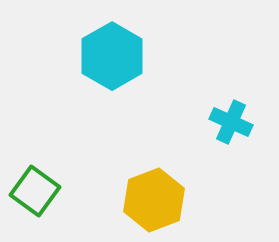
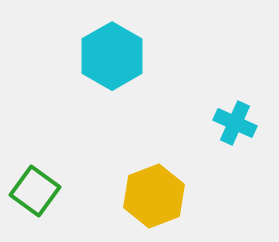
cyan cross: moved 4 px right, 1 px down
yellow hexagon: moved 4 px up
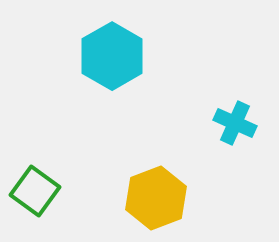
yellow hexagon: moved 2 px right, 2 px down
